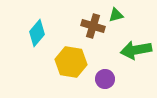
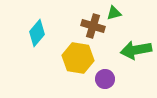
green triangle: moved 2 px left, 2 px up
yellow hexagon: moved 7 px right, 4 px up
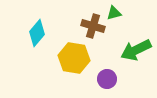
green arrow: rotated 16 degrees counterclockwise
yellow hexagon: moved 4 px left
purple circle: moved 2 px right
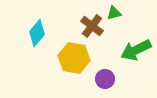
brown cross: moved 1 px left; rotated 20 degrees clockwise
purple circle: moved 2 px left
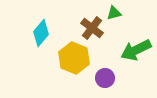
brown cross: moved 2 px down
cyan diamond: moved 4 px right
yellow hexagon: rotated 12 degrees clockwise
purple circle: moved 1 px up
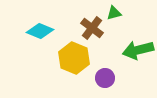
cyan diamond: moved 1 px left, 2 px up; rotated 72 degrees clockwise
green arrow: moved 2 px right; rotated 12 degrees clockwise
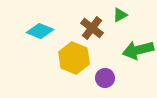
green triangle: moved 6 px right, 2 px down; rotated 14 degrees counterclockwise
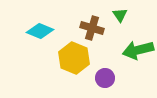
green triangle: rotated 35 degrees counterclockwise
brown cross: rotated 20 degrees counterclockwise
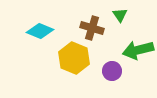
purple circle: moved 7 px right, 7 px up
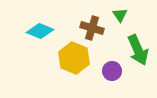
green arrow: rotated 100 degrees counterclockwise
